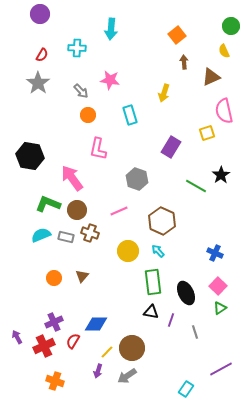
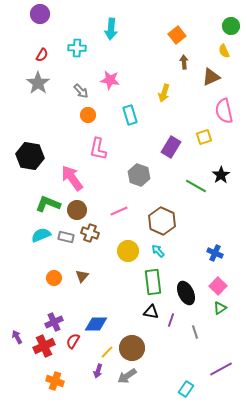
yellow square at (207, 133): moved 3 px left, 4 px down
gray hexagon at (137, 179): moved 2 px right, 4 px up
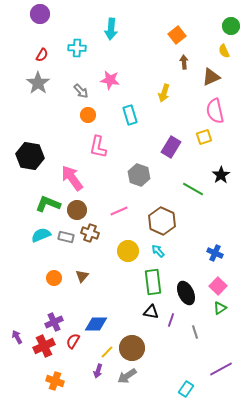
pink semicircle at (224, 111): moved 9 px left
pink L-shape at (98, 149): moved 2 px up
green line at (196, 186): moved 3 px left, 3 px down
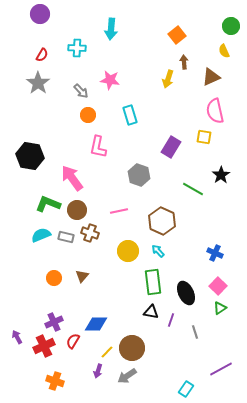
yellow arrow at (164, 93): moved 4 px right, 14 px up
yellow square at (204, 137): rotated 28 degrees clockwise
pink line at (119, 211): rotated 12 degrees clockwise
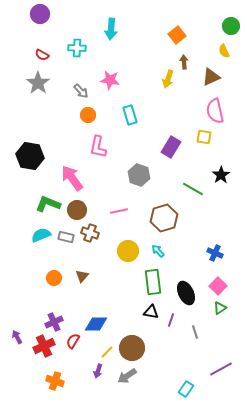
red semicircle at (42, 55): rotated 88 degrees clockwise
brown hexagon at (162, 221): moved 2 px right, 3 px up; rotated 20 degrees clockwise
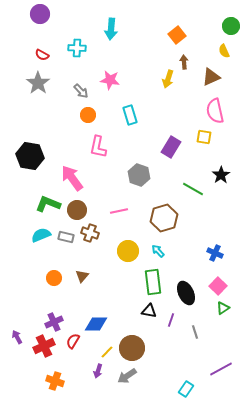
green triangle at (220, 308): moved 3 px right
black triangle at (151, 312): moved 2 px left, 1 px up
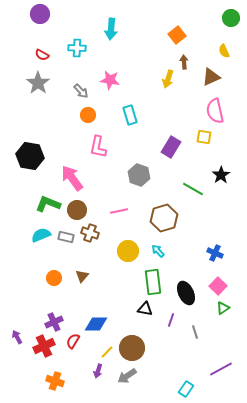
green circle at (231, 26): moved 8 px up
black triangle at (149, 311): moved 4 px left, 2 px up
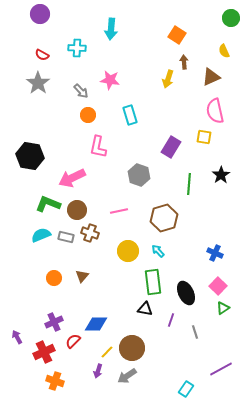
orange square at (177, 35): rotated 18 degrees counterclockwise
pink arrow at (72, 178): rotated 80 degrees counterclockwise
green line at (193, 189): moved 4 px left, 5 px up; rotated 65 degrees clockwise
red semicircle at (73, 341): rotated 14 degrees clockwise
red cross at (44, 346): moved 6 px down
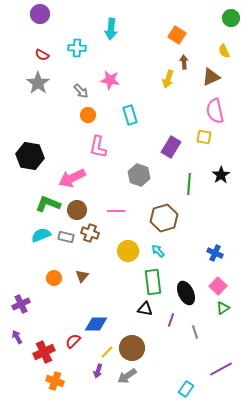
pink line at (119, 211): moved 3 px left; rotated 12 degrees clockwise
purple cross at (54, 322): moved 33 px left, 18 px up
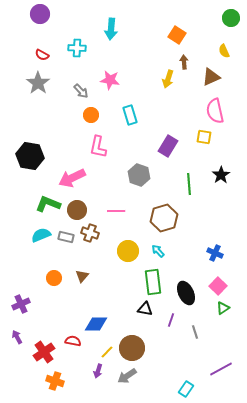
orange circle at (88, 115): moved 3 px right
purple rectangle at (171, 147): moved 3 px left, 1 px up
green line at (189, 184): rotated 10 degrees counterclockwise
red semicircle at (73, 341): rotated 56 degrees clockwise
red cross at (44, 352): rotated 10 degrees counterclockwise
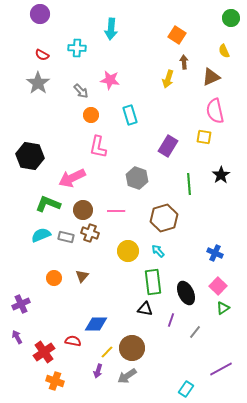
gray hexagon at (139, 175): moved 2 px left, 3 px down
brown circle at (77, 210): moved 6 px right
gray line at (195, 332): rotated 56 degrees clockwise
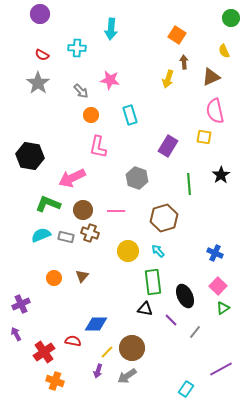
black ellipse at (186, 293): moved 1 px left, 3 px down
purple line at (171, 320): rotated 64 degrees counterclockwise
purple arrow at (17, 337): moved 1 px left, 3 px up
